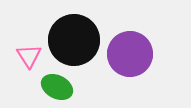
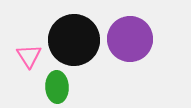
purple circle: moved 15 px up
green ellipse: rotated 60 degrees clockwise
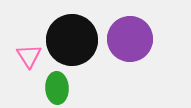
black circle: moved 2 px left
green ellipse: moved 1 px down
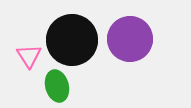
green ellipse: moved 2 px up; rotated 12 degrees counterclockwise
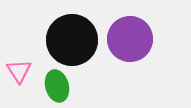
pink triangle: moved 10 px left, 15 px down
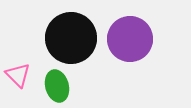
black circle: moved 1 px left, 2 px up
pink triangle: moved 1 px left, 4 px down; rotated 12 degrees counterclockwise
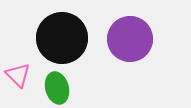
black circle: moved 9 px left
green ellipse: moved 2 px down
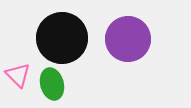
purple circle: moved 2 px left
green ellipse: moved 5 px left, 4 px up
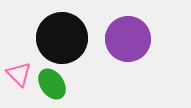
pink triangle: moved 1 px right, 1 px up
green ellipse: rotated 20 degrees counterclockwise
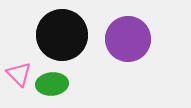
black circle: moved 3 px up
green ellipse: rotated 60 degrees counterclockwise
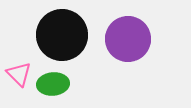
green ellipse: moved 1 px right
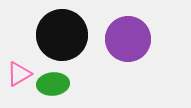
pink triangle: rotated 44 degrees clockwise
